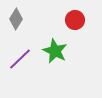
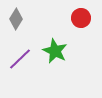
red circle: moved 6 px right, 2 px up
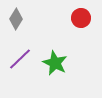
green star: moved 12 px down
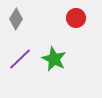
red circle: moved 5 px left
green star: moved 1 px left, 4 px up
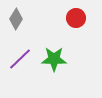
green star: rotated 25 degrees counterclockwise
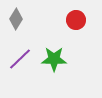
red circle: moved 2 px down
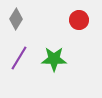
red circle: moved 3 px right
purple line: moved 1 px left, 1 px up; rotated 15 degrees counterclockwise
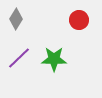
purple line: rotated 15 degrees clockwise
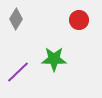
purple line: moved 1 px left, 14 px down
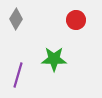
red circle: moved 3 px left
purple line: moved 3 px down; rotated 30 degrees counterclockwise
